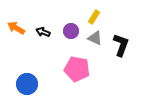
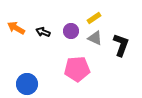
yellow rectangle: moved 1 px down; rotated 24 degrees clockwise
pink pentagon: rotated 15 degrees counterclockwise
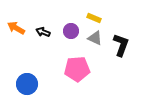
yellow rectangle: rotated 56 degrees clockwise
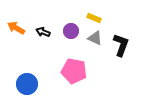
pink pentagon: moved 3 px left, 2 px down; rotated 15 degrees clockwise
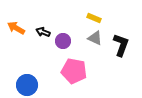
purple circle: moved 8 px left, 10 px down
blue circle: moved 1 px down
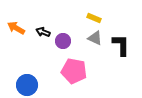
black L-shape: rotated 20 degrees counterclockwise
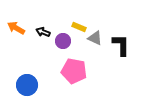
yellow rectangle: moved 15 px left, 9 px down
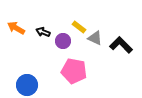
yellow rectangle: rotated 16 degrees clockwise
black L-shape: rotated 45 degrees counterclockwise
